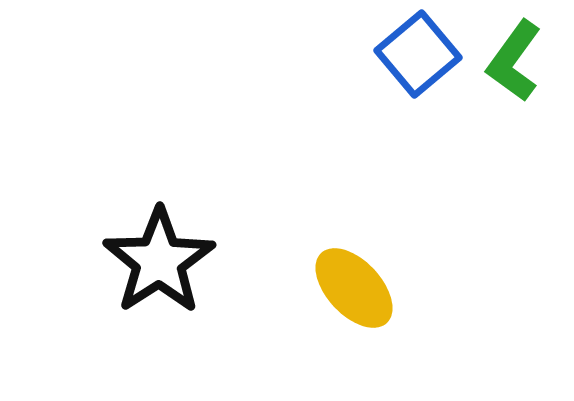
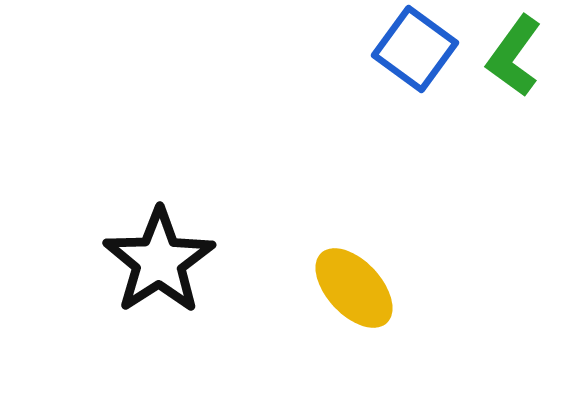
blue square: moved 3 px left, 5 px up; rotated 14 degrees counterclockwise
green L-shape: moved 5 px up
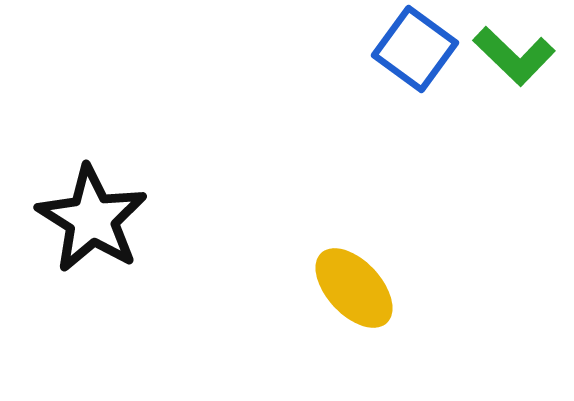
green L-shape: rotated 82 degrees counterclockwise
black star: moved 67 px left, 42 px up; rotated 7 degrees counterclockwise
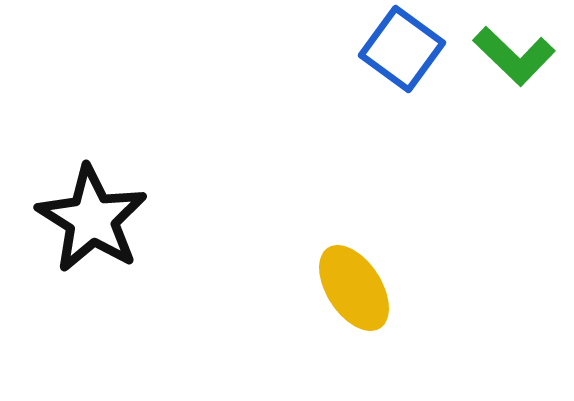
blue square: moved 13 px left
yellow ellipse: rotated 10 degrees clockwise
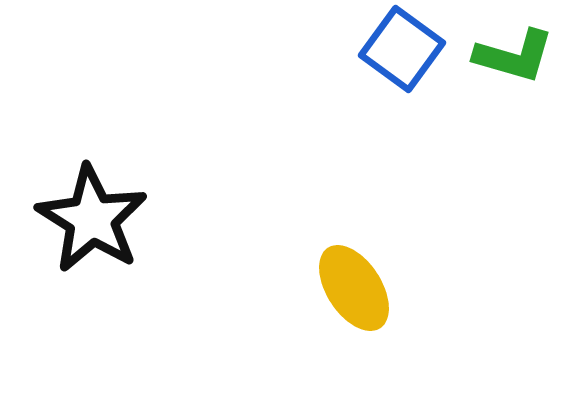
green L-shape: rotated 28 degrees counterclockwise
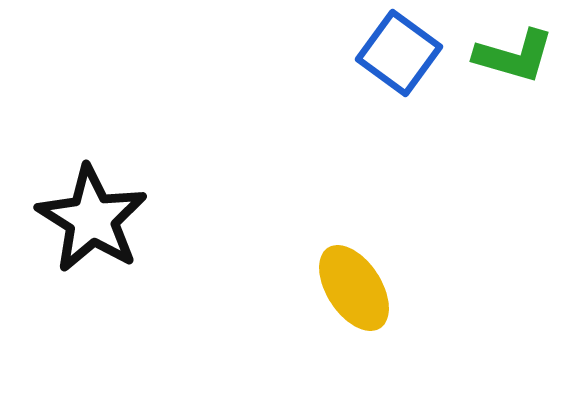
blue square: moved 3 px left, 4 px down
